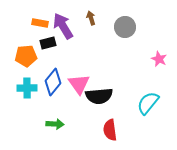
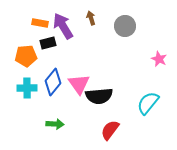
gray circle: moved 1 px up
red semicircle: rotated 45 degrees clockwise
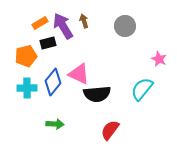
brown arrow: moved 7 px left, 3 px down
orange rectangle: rotated 42 degrees counterclockwise
orange pentagon: rotated 10 degrees counterclockwise
pink triangle: moved 10 px up; rotated 30 degrees counterclockwise
black semicircle: moved 2 px left, 2 px up
cyan semicircle: moved 6 px left, 14 px up
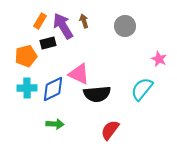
orange rectangle: moved 2 px up; rotated 28 degrees counterclockwise
blue diamond: moved 7 px down; rotated 24 degrees clockwise
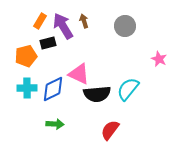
cyan semicircle: moved 14 px left
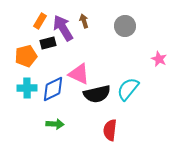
purple arrow: moved 2 px down
black semicircle: rotated 8 degrees counterclockwise
red semicircle: rotated 30 degrees counterclockwise
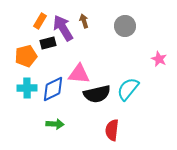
pink triangle: rotated 20 degrees counterclockwise
red semicircle: moved 2 px right
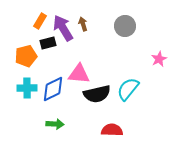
brown arrow: moved 1 px left, 3 px down
pink star: rotated 21 degrees clockwise
red semicircle: rotated 85 degrees clockwise
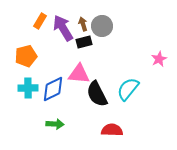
gray circle: moved 23 px left
black rectangle: moved 36 px right, 1 px up
cyan cross: moved 1 px right
black semicircle: rotated 76 degrees clockwise
